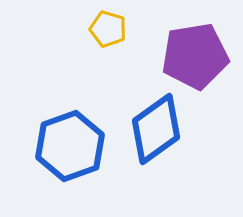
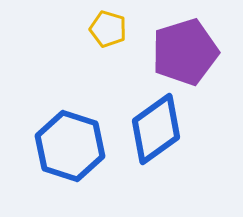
purple pentagon: moved 10 px left, 4 px up; rotated 8 degrees counterclockwise
blue hexagon: rotated 22 degrees counterclockwise
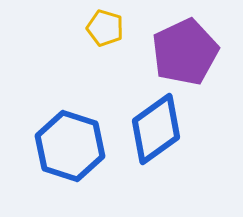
yellow pentagon: moved 3 px left, 1 px up
purple pentagon: rotated 8 degrees counterclockwise
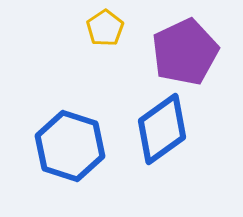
yellow pentagon: rotated 21 degrees clockwise
blue diamond: moved 6 px right
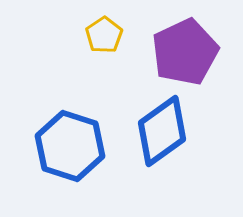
yellow pentagon: moved 1 px left, 7 px down
blue diamond: moved 2 px down
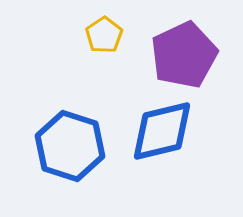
purple pentagon: moved 1 px left, 3 px down
blue diamond: rotated 22 degrees clockwise
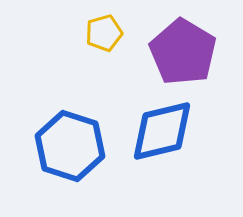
yellow pentagon: moved 2 px up; rotated 18 degrees clockwise
purple pentagon: moved 1 px left, 3 px up; rotated 16 degrees counterclockwise
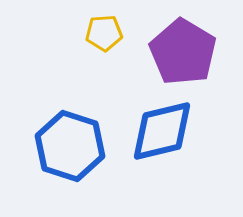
yellow pentagon: rotated 12 degrees clockwise
